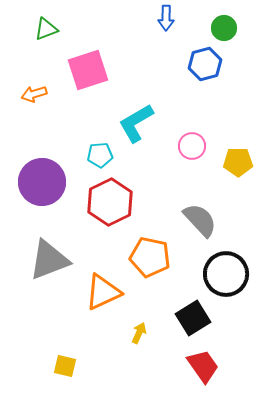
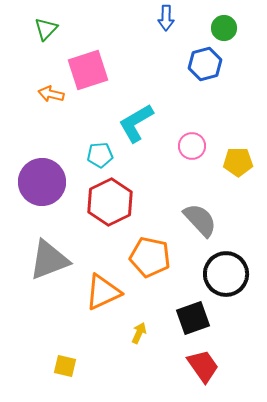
green triangle: rotated 25 degrees counterclockwise
orange arrow: moved 17 px right; rotated 30 degrees clockwise
black square: rotated 12 degrees clockwise
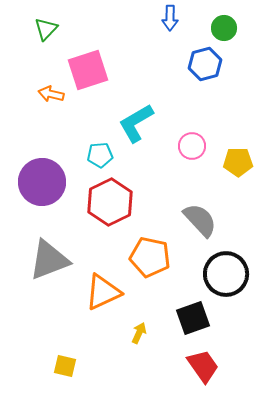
blue arrow: moved 4 px right
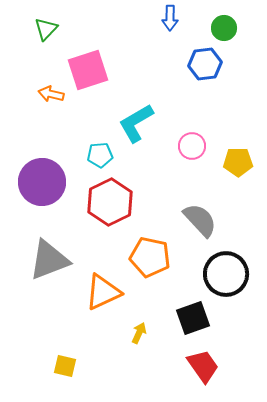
blue hexagon: rotated 8 degrees clockwise
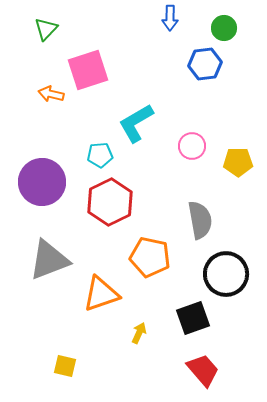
gray semicircle: rotated 33 degrees clockwise
orange triangle: moved 2 px left, 2 px down; rotated 6 degrees clockwise
red trapezoid: moved 4 px down; rotated 6 degrees counterclockwise
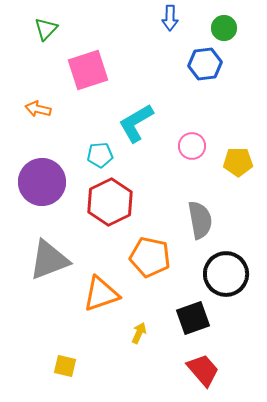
orange arrow: moved 13 px left, 15 px down
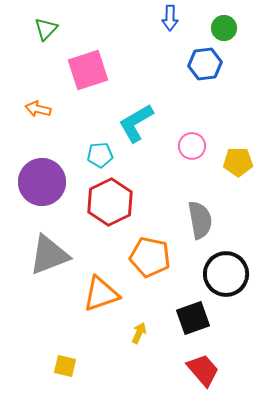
gray triangle: moved 5 px up
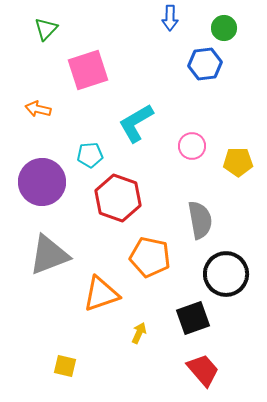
cyan pentagon: moved 10 px left
red hexagon: moved 8 px right, 4 px up; rotated 15 degrees counterclockwise
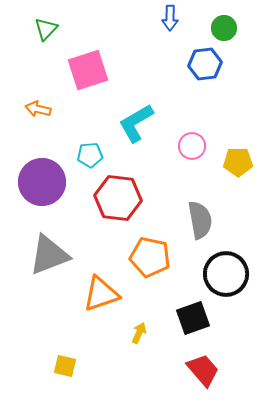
red hexagon: rotated 12 degrees counterclockwise
